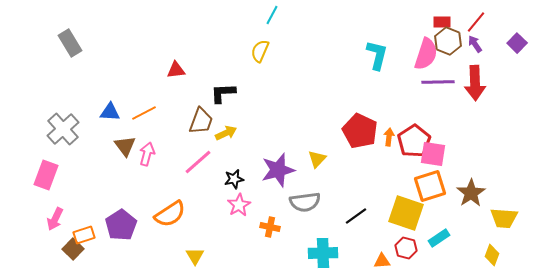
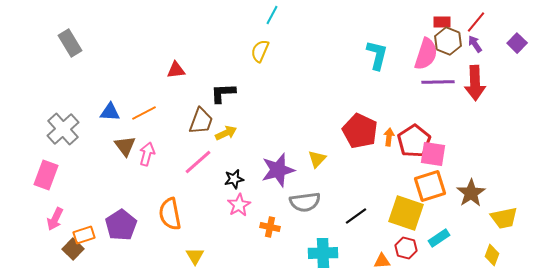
orange semicircle at (170, 214): rotated 112 degrees clockwise
yellow trapezoid at (504, 218): rotated 16 degrees counterclockwise
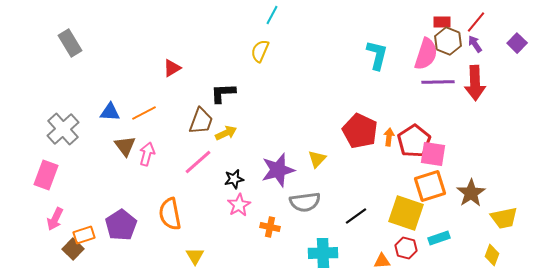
red triangle at (176, 70): moved 4 px left, 2 px up; rotated 24 degrees counterclockwise
cyan rectangle at (439, 238): rotated 15 degrees clockwise
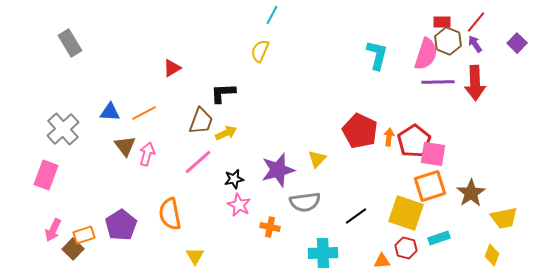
pink star at (239, 205): rotated 15 degrees counterclockwise
pink arrow at (55, 219): moved 2 px left, 11 px down
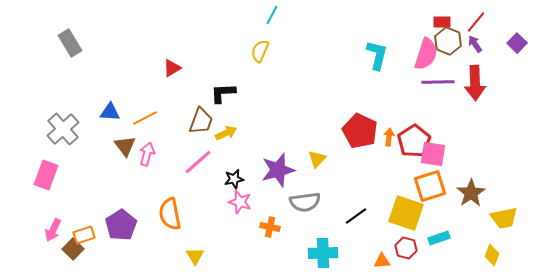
orange line at (144, 113): moved 1 px right, 5 px down
pink star at (239, 205): moved 1 px right, 3 px up; rotated 10 degrees counterclockwise
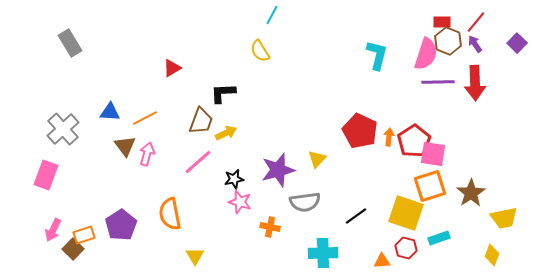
yellow semicircle at (260, 51): rotated 55 degrees counterclockwise
